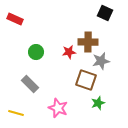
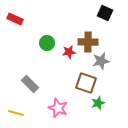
green circle: moved 11 px right, 9 px up
brown square: moved 3 px down
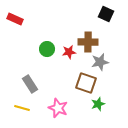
black square: moved 1 px right, 1 px down
green circle: moved 6 px down
gray star: moved 1 px left, 1 px down
gray rectangle: rotated 12 degrees clockwise
green star: moved 1 px down
yellow line: moved 6 px right, 5 px up
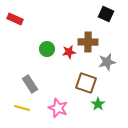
gray star: moved 7 px right
green star: rotated 16 degrees counterclockwise
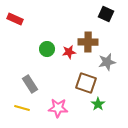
pink star: rotated 18 degrees counterclockwise
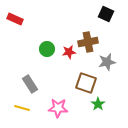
brown cross: rotated 12 degrees counterclockwise
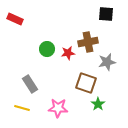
black square: rotated 21 degrees counterclockwise
red star: moved 1 px left, 1 px down
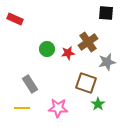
black square: moved 1 px up
brown cross: rotated 24 degrees counterclockwise
yellow line: rotated 14 degrees counterclockwise
